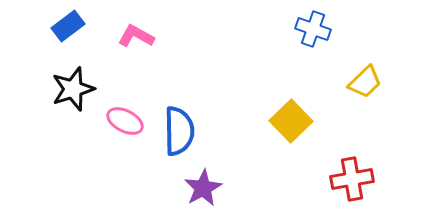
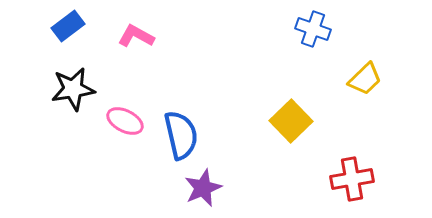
yellow trapezoid: moved 3 px up
black star: rotated 9 degrees clockwise
blue semicircle: moved 2 px right, 4 px down; rotated 12 degrees counterclockwise
purple star: rotated 6 degrees clockwise
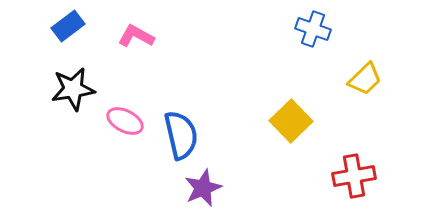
red cross: moved 2 px right, 3 px up
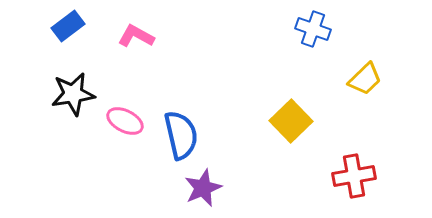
black star: moved 5 px down
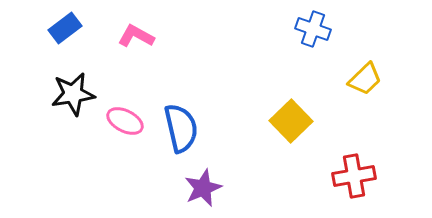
blue rectangle: moved 3 px left, 2 px down
blue semicircle: moved 7 px up
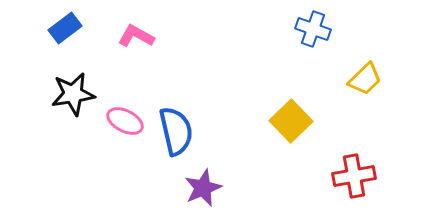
blue semicircle: moved 5 px left, 3 px down
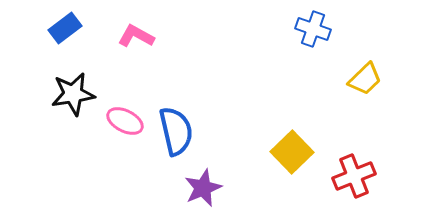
yellow square: moved 1 px right, 31 px down
red cross: rotated 12 degrees counterclockwise
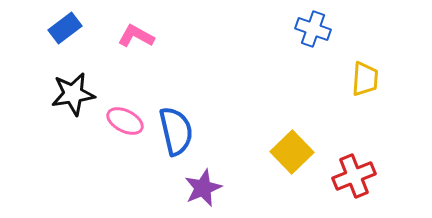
yellow trapezoid: rotated 42 degrees counterclockwise
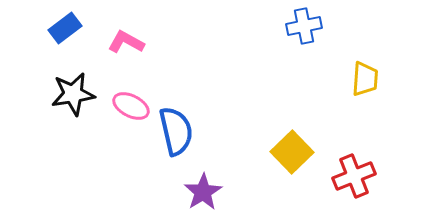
blue cross: moved 9 px left, 3 px up; rotated 32 degrees counterclockwise
pink L-shape: moved 10 px left, 6 px down
pink ellipse: moved 6 px right, 15 px up
purple star: moved 4 px down; rotated 9 degrees counterclockwise
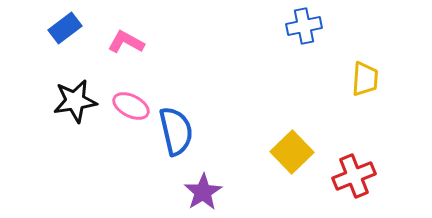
black star: moved 2 px right, 7 px down
